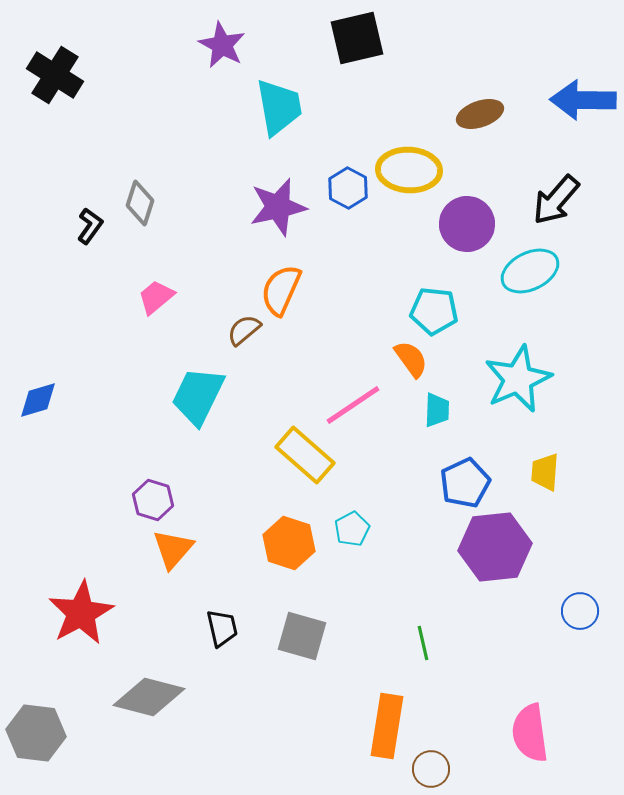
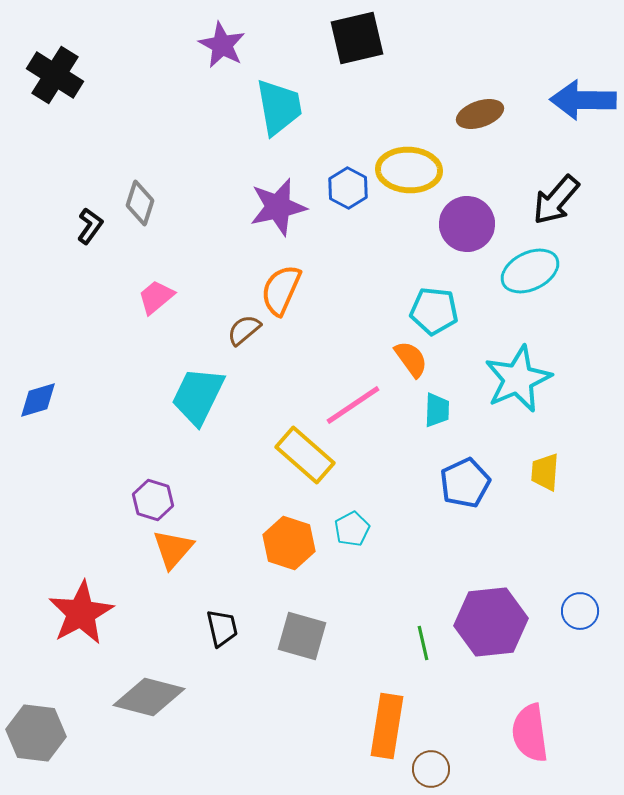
purple hexagon at (495, 547): moved 4 px left, 75 px down
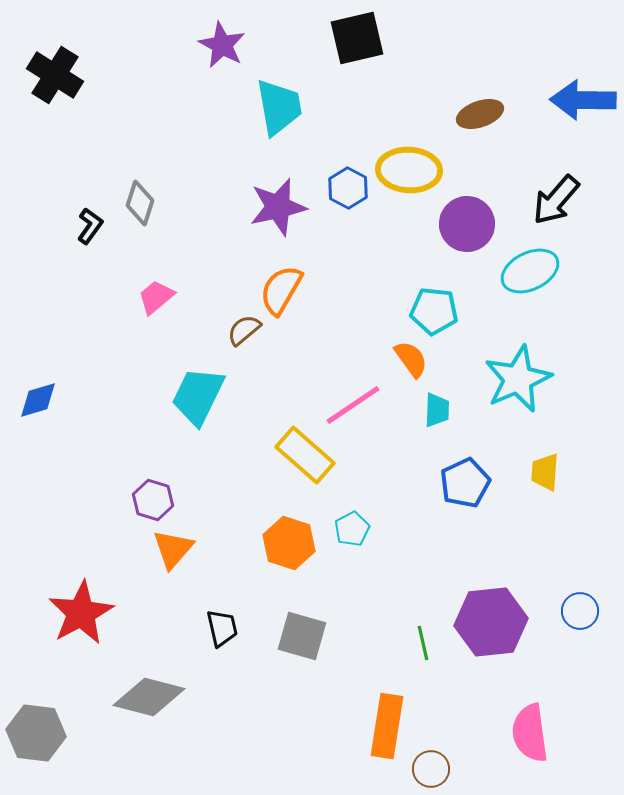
orange semicircle at (281, 290): rotated 6 degrees clockwise
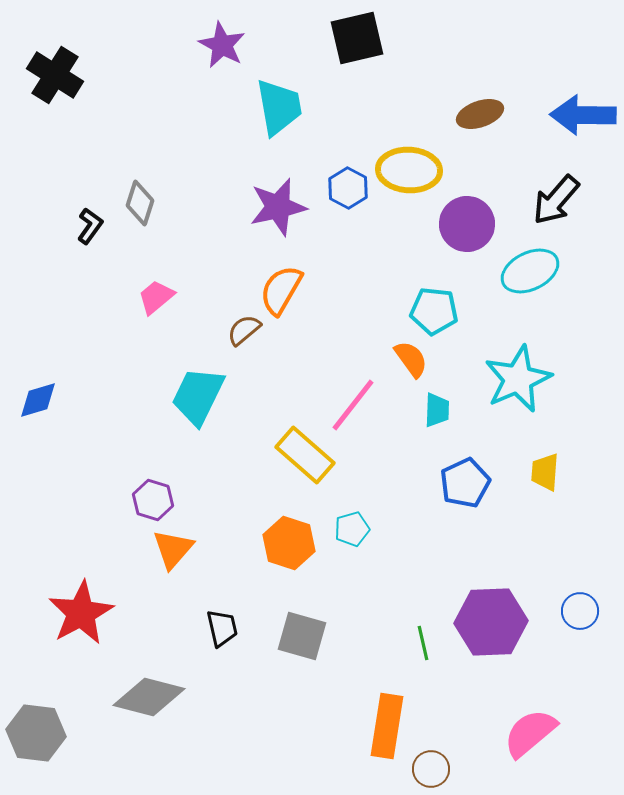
blue arrow at (583, 100): moved 15 px down
pink line at (353, 405): rotated 18 degrees counterclockwise
cyan pentagon at (352, 529): rotated 12 degrees clockwise
purple hexagon at (491, 622): rotated 4 degrees clockwise
pink semicircle at (530, 733): rotated 58 degrees clockwise
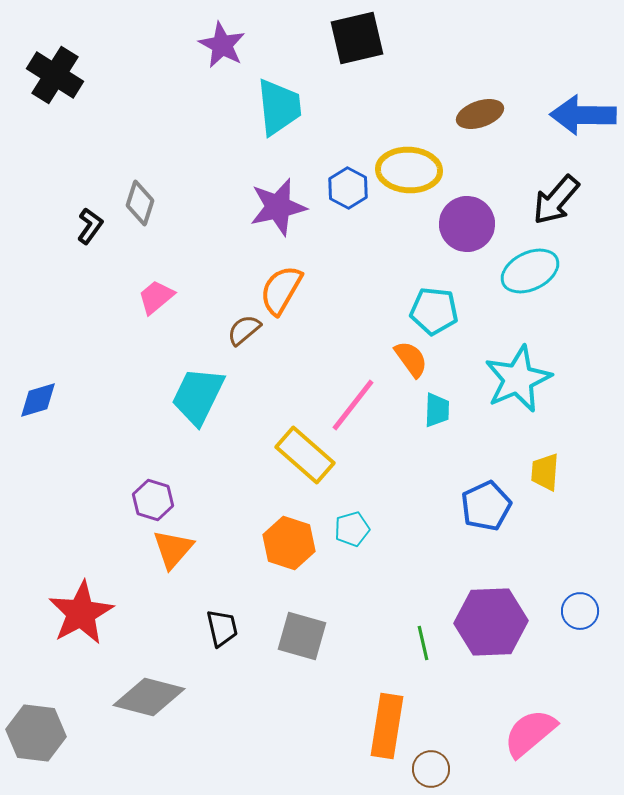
cyan trapezoid at (279, 107): rotated 4 degrees clockwise
blue pentagon at (465, 483): moved 21 px right, 23 px down
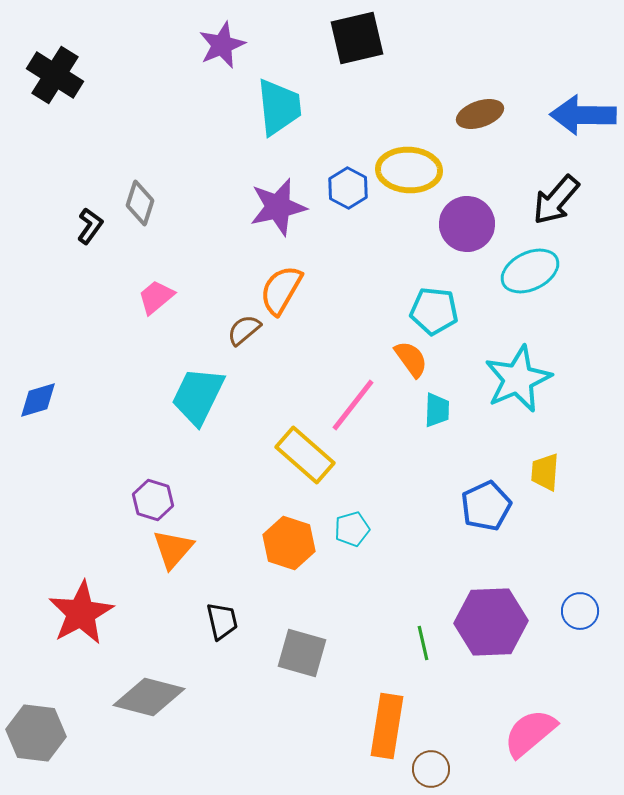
purple star at (222, 45): rotated 21 degrees clockwise
black trapezoid at (222, 628): moved 7 px up
gray square at (302, 636): moved 17 px down
